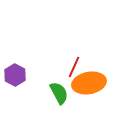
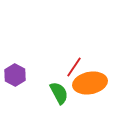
red line: rotated 10 degrees clockwise
orange ellipse: moved 1 px right
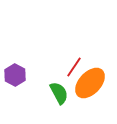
orange ellipse: rotated 36 degrees counterclockwise
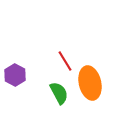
red line: moved 9 px left, 6 px up; rotated 65 degrees counterclockwise
orange ellipse: rotated 56 degrees counterclockwise
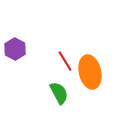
purple hexagon: moved 26 px up
orange ellipse: moved 11 px up
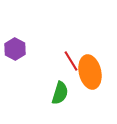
red line: moved 6 px right
green semicircle: moved 1 px right; rotated 45 degrees clockwise
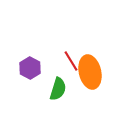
purple hexagon: moved 15 px right, 19 px down
green semicircle: moved 2 px left, 4 px up
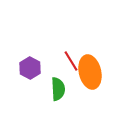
green semicircle: rotated 20 degrees counterclockwise
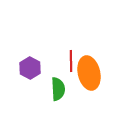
red line: rotated 30 degrees clockwise
orange ellipse: moved 1 px left, 1 px down
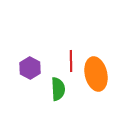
orange ellipse: moved 7 px right, 1 px down
